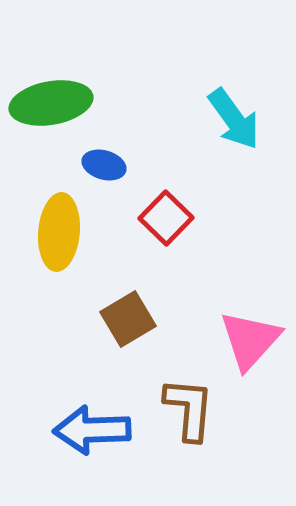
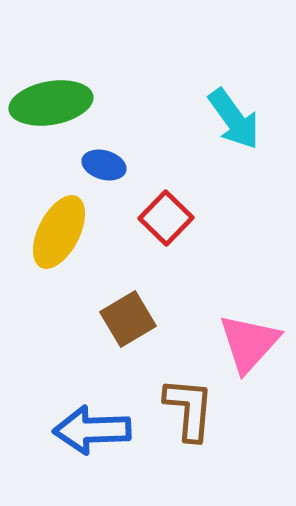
yellow ellipse: rotated 22 degrees clockwise
pink triangle: moved 1 px left, 3 px down
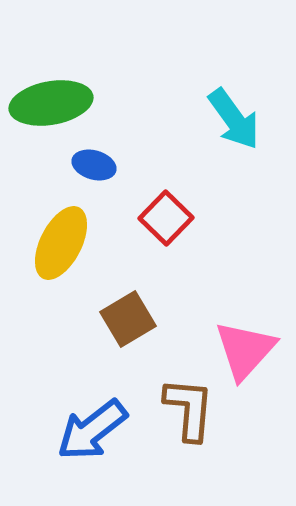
blue ellipse: moved 10 px left
yellow ellipse: moved 2 px right, 11 px down
pink triangle: moved 4 px left, 7 px down
blue arrow: rotated 36 degrees counterclockwise
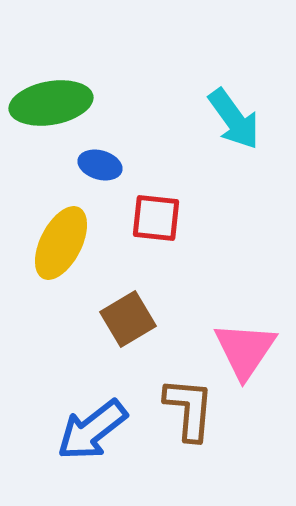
blue ellipse: moved 6 px right
red square: moved 10 px left; rotated 38 degrees counterclockwise
pink triangle: rotated 8 degrees counterclockwise
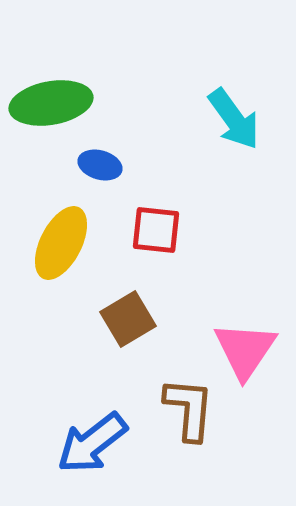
red square: moved 12 px down
blue arrow: moved 13 px down
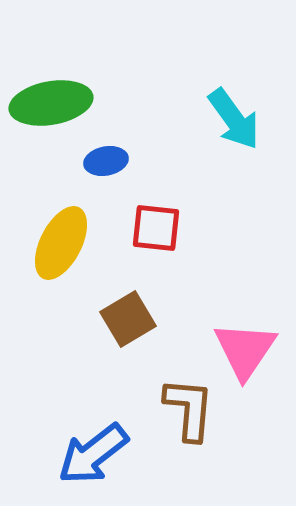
blue ellipse: moved 6 px right, 4 px up; rotated 27 degrees counterclockwise
red square: moved 2 px up
blue arrow: moved 1 px right, 11 px down
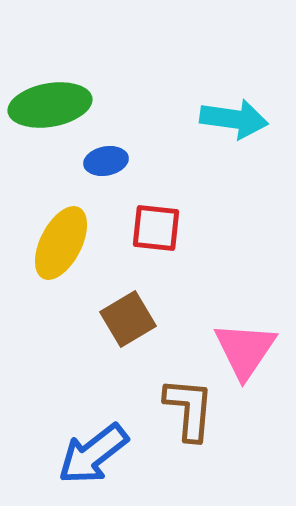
green ellipse: moved 1 px left, 2 px down
cyan arrow: rotated 46 degrees counterclockwise
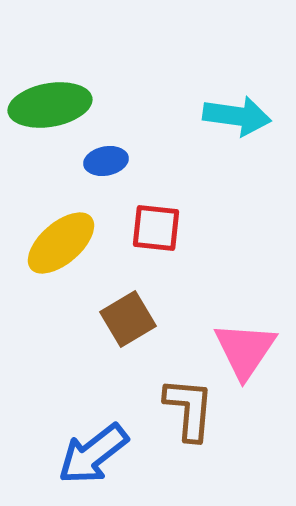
cyan arrow: moved 3 px right, 3 px up
yellow ellipse: rotated 22 degrees clockwise
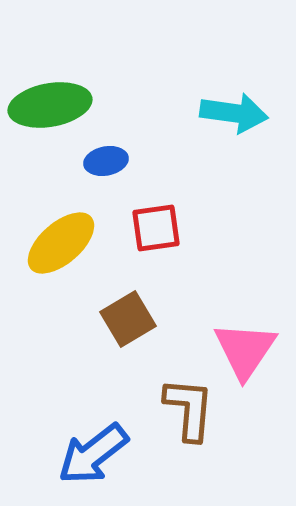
cyan arrow: moved 3 px left, 3 px up
red square: rotated 14 degrees counterclockwise
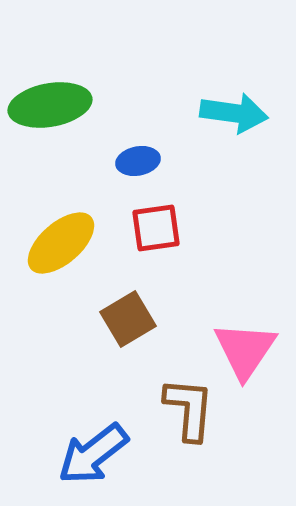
blue ellipse: moved 32 px right
